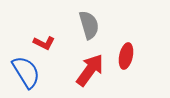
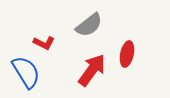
gray semicircle: rotated 68 degrees clockwise
red ellipse: moved 1 px right, 2 px up
red arrow: moved 2 px right
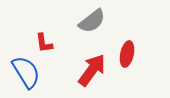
gray semicircle: moved 3 px right, 4 px up
red L-shape: rotated 55 degrees clockwise
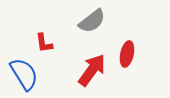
blue semicircle: moved 2 px left, 2 px down
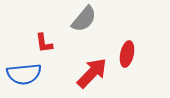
gray semicircle: moved 8 px left, 2 px up; rotated 12 degrees counterclockwise
red arrow: moved 3 px down; rotated 8 degrees clockwise
blue semicircle: rotated 116 degrees clockwise
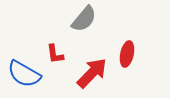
red L-shape: moved 11 px right, 11 px down
blue semicircle: rotated 36 degrees clockwise
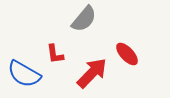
red ellipse: rotated 55 degrees counterclockwise
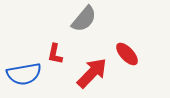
red L-shape: rotated 20 degrees clockwise
blue semicircle: rotated 40 degrees counterclockwise
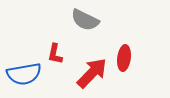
gray semicircle: moved 1 px right, 1 px down; rotated 76 degrees clockwise
red ellipse: moved 3 px left, 4 px down; rotated 50 degrees clockwise
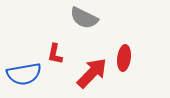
gray semicircle: moved 1 px left, 2 px up
